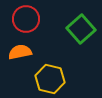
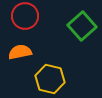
red circle: moved 1 px left, 3 px up
green square: moved 1 px right, 3 px up
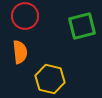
green square: rotated 28 degrees clockwise
orange semicircle: rotated 95 degrees clockwise
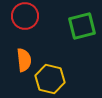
orange semicircle: moved 4 px right, 8 px down
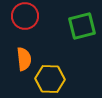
orange semicircle: moved 1 px up
yellow hexagon: rotated 12 degrees counterclockwise
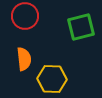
green square: moved 1 px left, 1 px down
yellow hexagon: moved 2 px right
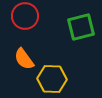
orange semicircle: rotated 150 degrees clockwise
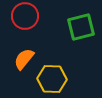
orange semicircle: rotated 75 degrees clockwise
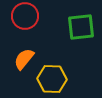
green square: rotated 8 degrees clockwise
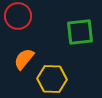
red circle: moved 7 px left
green square: moved 1 px left, 5 px down
